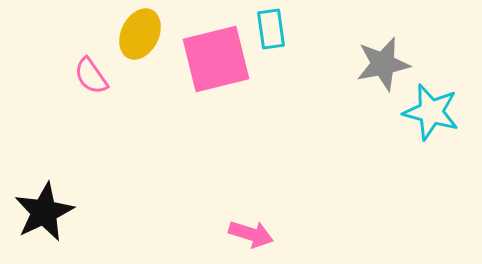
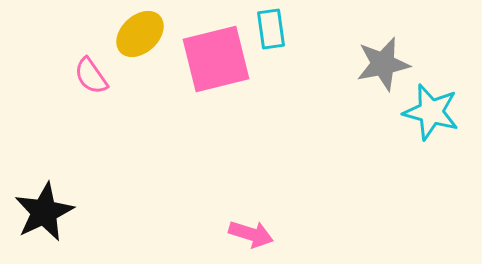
yellow ellipse: rotated 21 degrees clockwise
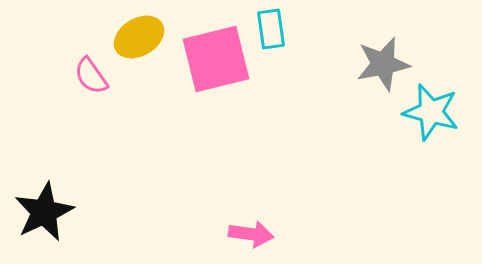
yellow ellipse: moved 1 px left, 3 px down; rotated 12 degrees clockwise
pink arrow: rotated 9 degrees counterclockwise
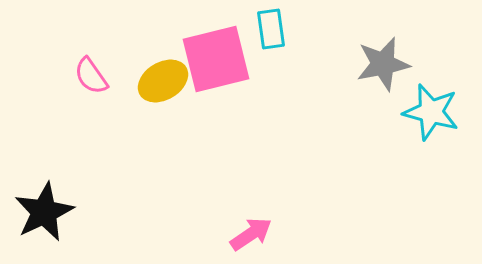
yellow ellipse: moved 24 px right, 44 px down
pink arrow: rotated 42 degrees counterclockwise
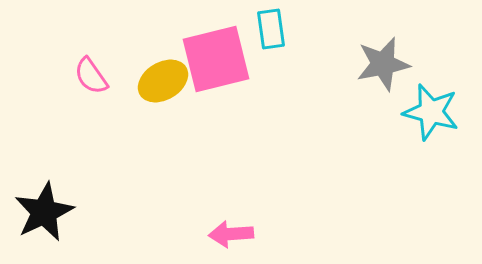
pink arrow: moved 20 px left; rotated 150 degrees counterclockwise
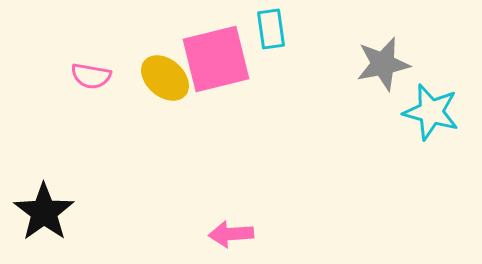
pink semicircle: rotated 45 degrees counterclockwise
yellow ellipse: moved 2 px right, 3 px up; rotated 72 degrees clockwise
black star: rotated 10 degrees counterclockwise
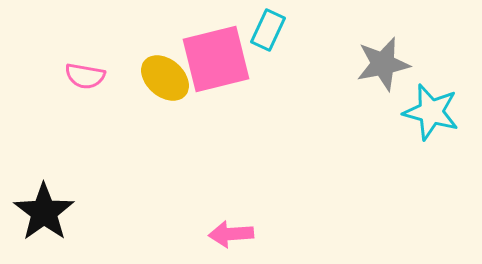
cyan rectangle: moved 3 px left, 1 px down; rotated 33 degrees clockwise
pink semicircle: moved 6 px left
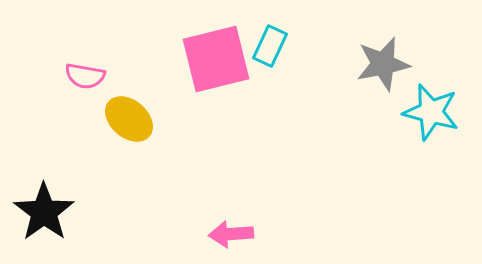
cyan rectangle: moved 2 px right, 16 px down
yellow ellipse: moved 36 px left, 41 px down
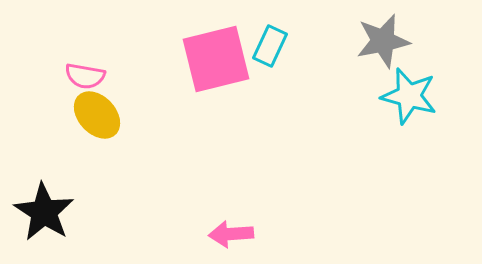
gray star: moved 23 px up
cyan star: moved 22 px left, 16 px up
yellow ellipse: moved 32 px left, 4 px up; rotated 6 degrees clockwise
black star: rotated 4 degrees counterclockwise
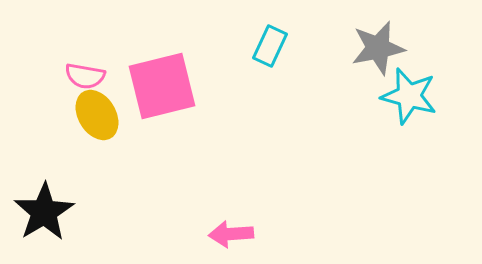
gray star: moved 5 px left, 7 px down
pink square: moved 54 px left, 27 px down
yellow ellipse: rotated 12 degrees clockwise
black star: rotated 8 degrees clockwise
